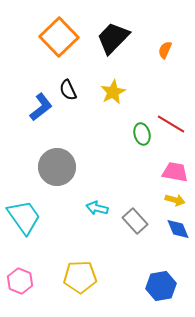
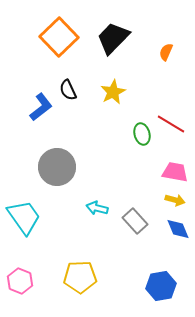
orange semicircle: moved 1 px right, 2 px down
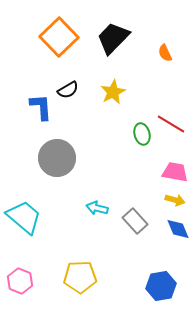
orange semicircle: moved 1 px left, 1 px down; rotated 48 degrees counterclockwise
black semicircle: rotated 95 degrees counterclockwise
blue L-shape: rotated 56 degrees counterclockwise
gray circle: moved 9 px up
cyan trapezoid: rotated 15 degrees counterclockwise
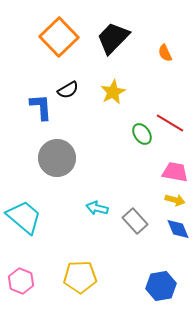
red line: moved 1 px left, 1 px up
green ellipse: rotated 20 degrees counterclockwise
pink hexagon: moved 1 px right
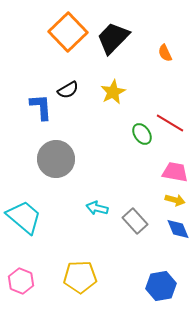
orange square: moved 9 px right, 5 px up
gray circle: moved 1 px left, 1 px down
